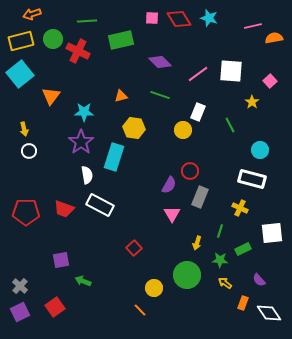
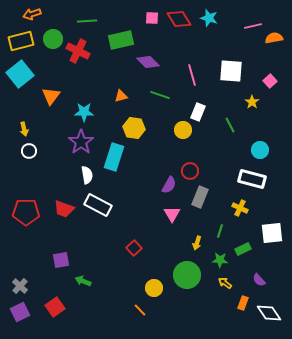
purple diamond at (160, 62): moved 12 px left
pink line at (198, 74): moved 6 px left, 1 px down; rotated 70 degrees counterclockwise
white rectangle at (100, 205): moved 2 px left
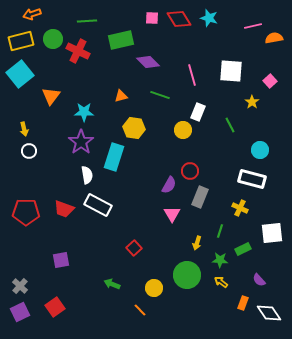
green arrow at (83, 281): moved 29 px right, 3 px down
yellow arrow at (225, 283): moved 4 px left, 1 px up
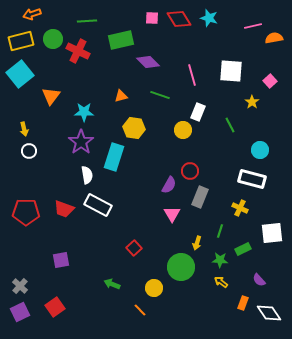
green circle at (187, 275): moved 6 px left, 8 px up
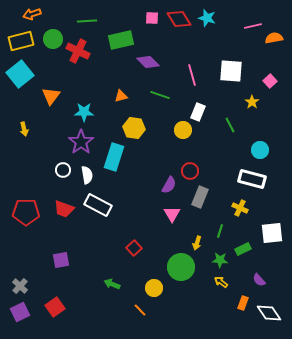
cyan star at (209, 18): moved 2 px left
white circle at (29, 151): moved 34 px right, 19 px down
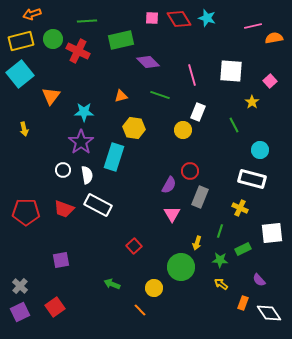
green line at (230, 125): moved 4 px right
red square at (134, 248): moved 2 px up
yellow arrow at (221, 282): moved 2 px down
